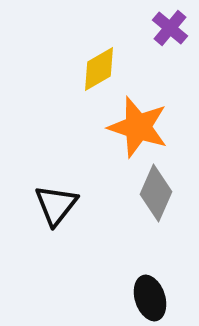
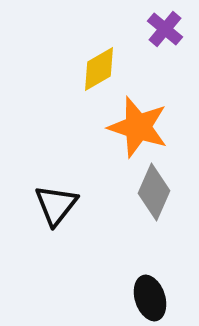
purple cross: moved 5 px left, 1 px down
gray diamond: moved 2 px left, 1 px up
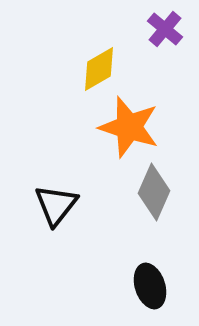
orange star: moved 9 px left
black ellipse: moved 12 px up
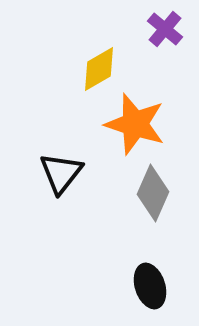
orange star: moved 6 px right, 3 px up
gray diamond: moved 1 px left, 1 px down
black triangle: moved 5 px right, 32 px up
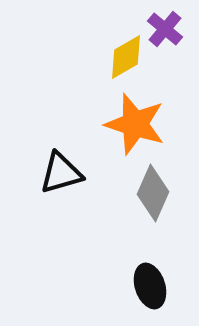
yellow diamond: moved 27 px right, 12 px up
black triangle: rotated 36 degrees clockwise
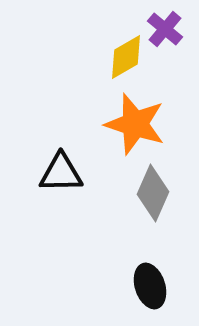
black triangle: rotated 15 degrees clockwise
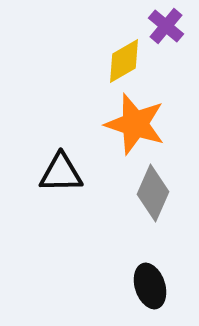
purple cross: moved 1 px right, 3 px up
yellow diamond: moved 2 px left, 4 px down
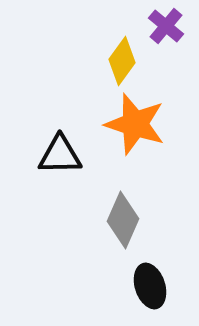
yellow diamond: moved 2 px left; rotated 24 degrees counterclockwise
black triangle: moved 1 px left, 18 px up
gray diamond: moved 30 px left, 27 px down
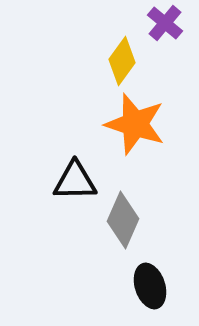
purple cross: moved 1 px left, 3 px up
black triangle: moved 15 px right, 26 px down
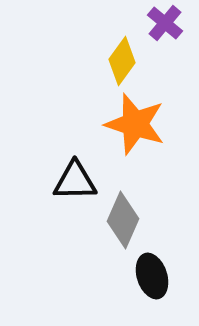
black ellipse: moved 2 px right, 10 px up
